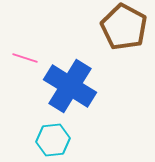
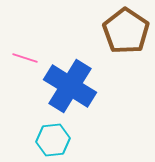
brown pentagon: moved 2 px right, 4 px down; rotated 6 degrees clockwise
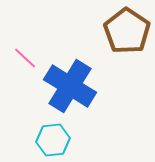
brown pentagon: moved 1 px right
pink line: rotated 25 degrees clockwise
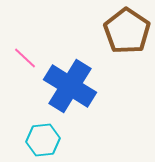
cyan hexagon: moved 10 px left
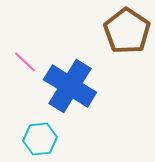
pink line: moved 4 px down
cyan hexagon: moved 3 px left, 1 px up
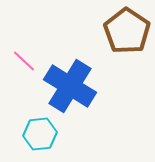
pink line: moved 1 px left, 1 px up
cyan hexagon: moved 5 px up
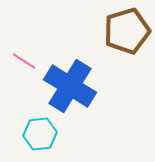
brown pentagon: rotated 21 degrees clockwise
pink line: rotated 10 degrees counterclockwise
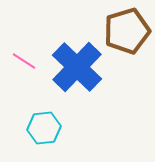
blue cross: moved 7 px right, 19 px up; rotated 12 degrees clockwise
cyan hexagon: moved 4 px right, 6 px up
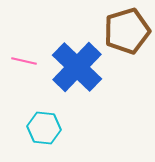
pink line: rotated 20 degrees counterclockwise
cyan hexagon: rotated 12 degrees clockwise
